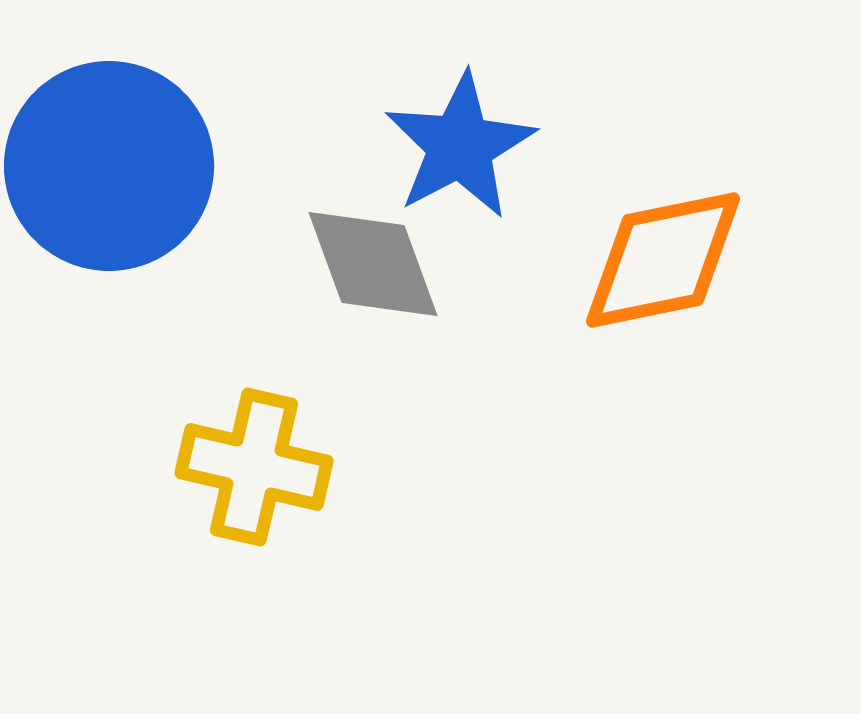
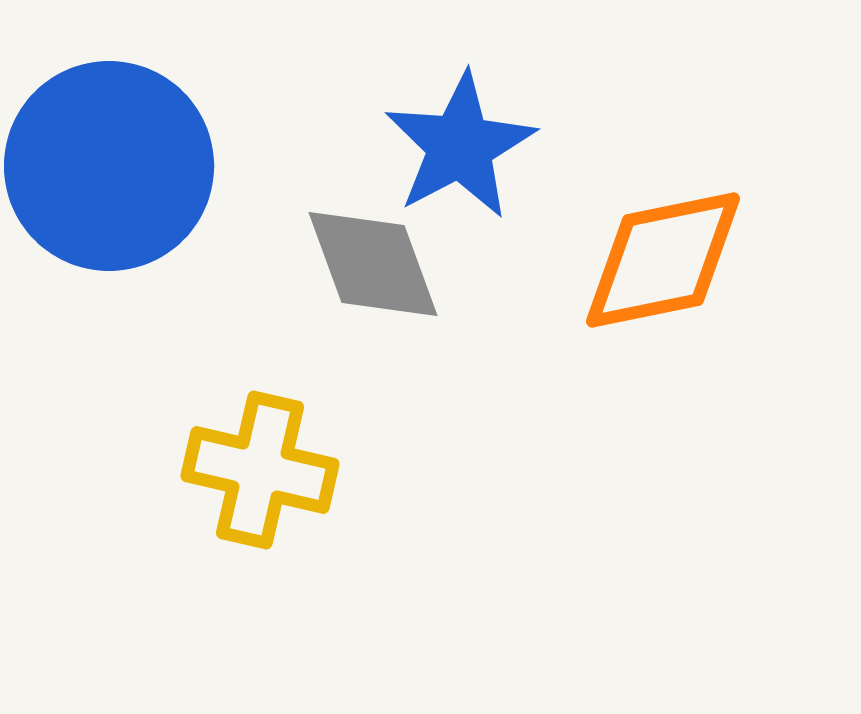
yellow cross: moved 6 px right, 3 px down
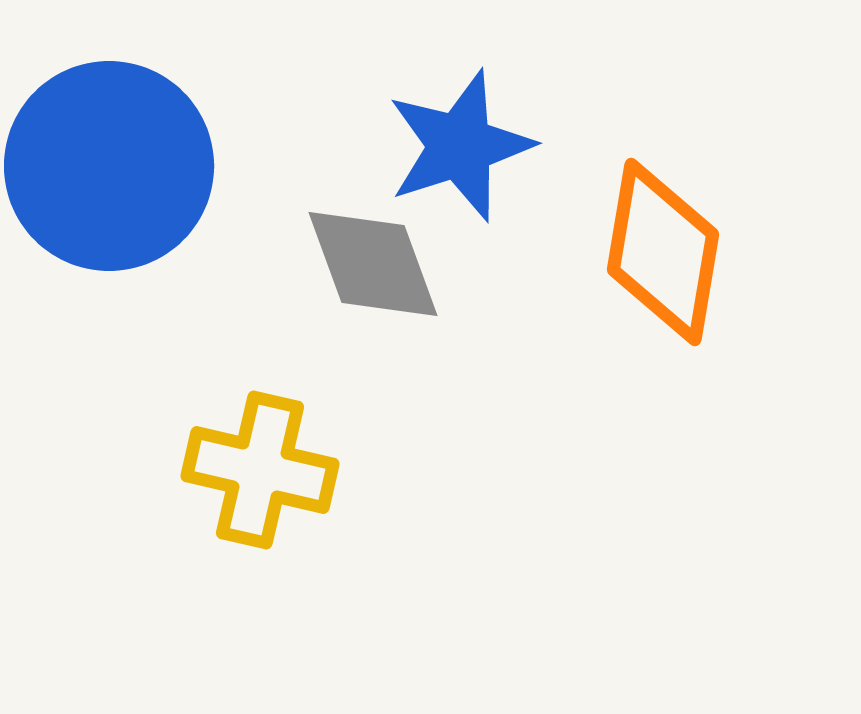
blue star: rotated 10 degrees clockwise
orange diamond: moved 8 px up; rotated 69 degrees counterclockwise
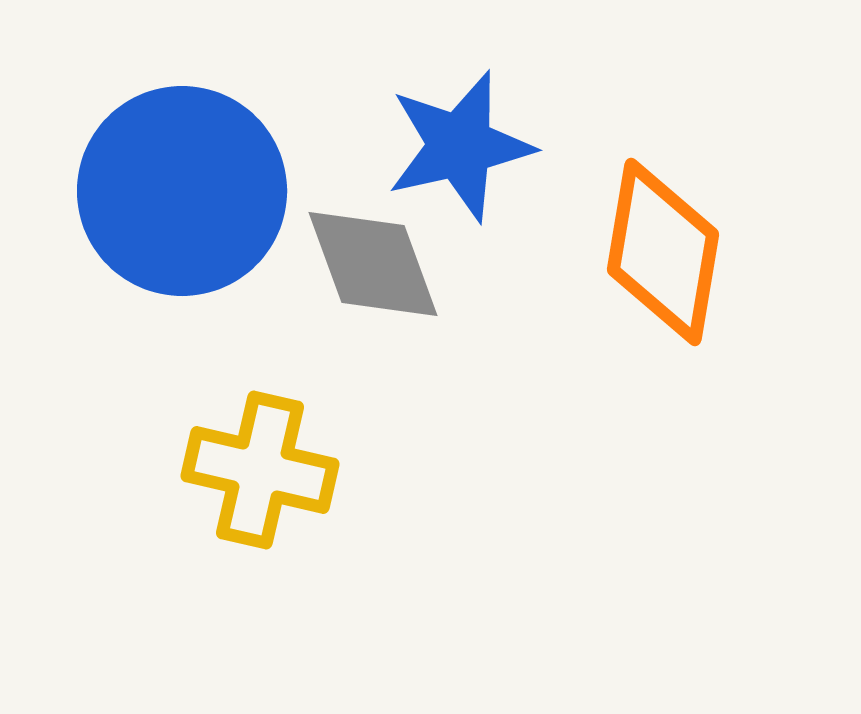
blue star: rotated 5 degrees clockwise
blue circle: moved 73 px right, 25 px down
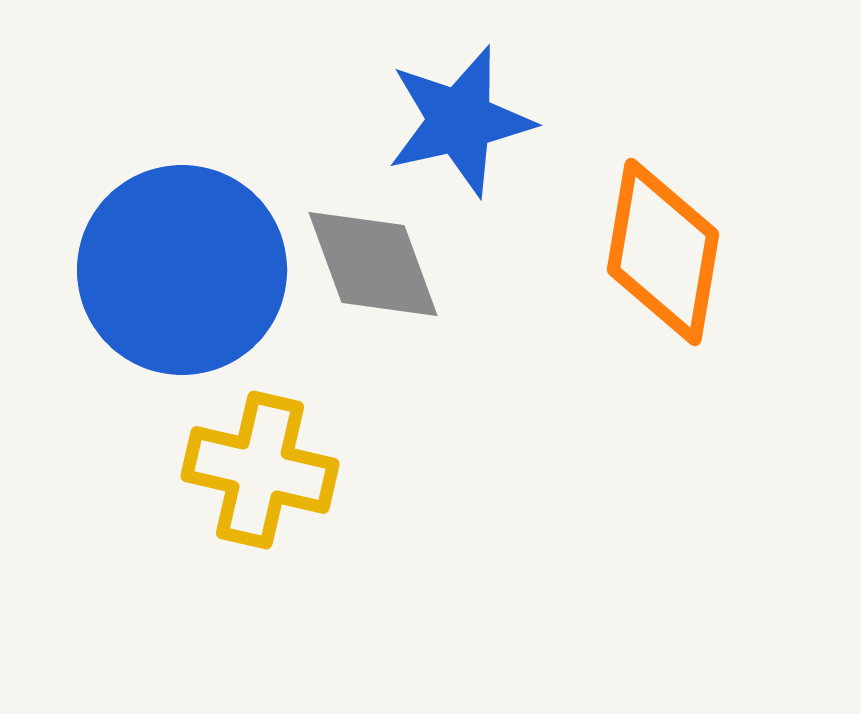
blue star: moved 25 px up
blue circle: moved 79 px down
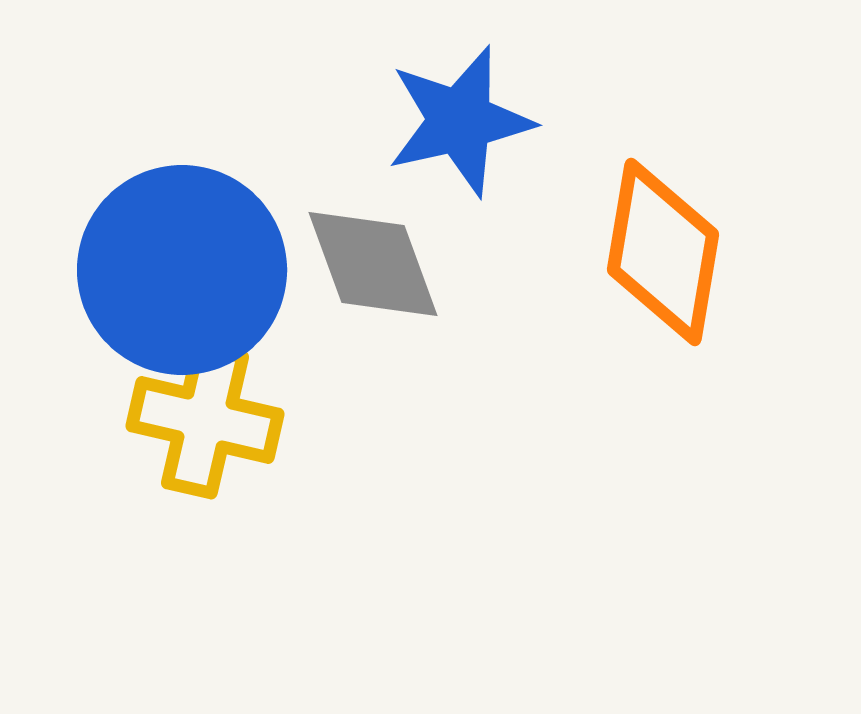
yellow cross: moved 55 px left, 50 px up
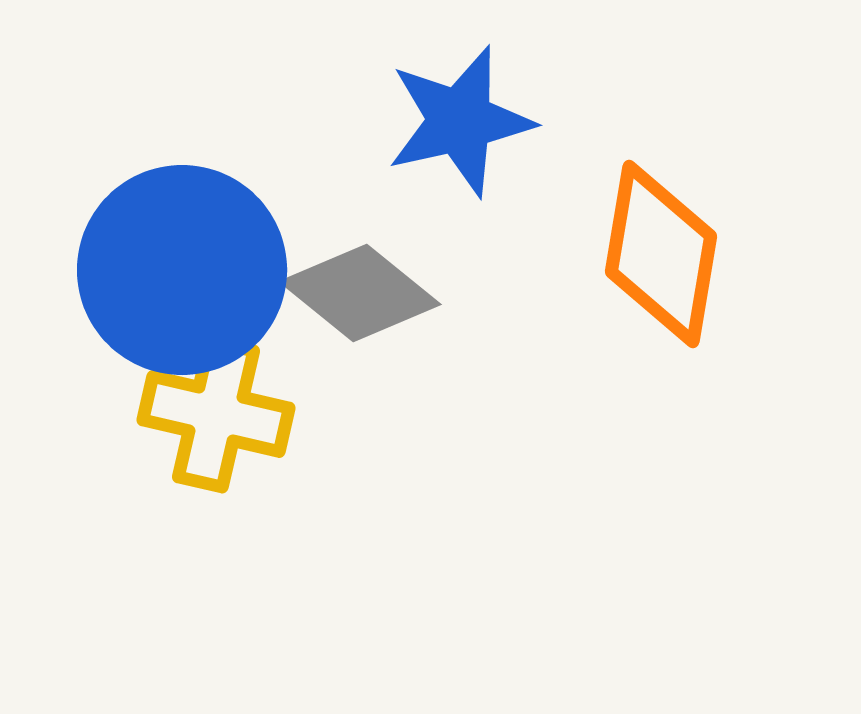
orange diamond: moved 2 px left, 2 px down
gray diamond: moved 13 px left, 29 px down; rotated 31 degrees counterclockwise
yellow cross: moved 11 px right, 6 px up
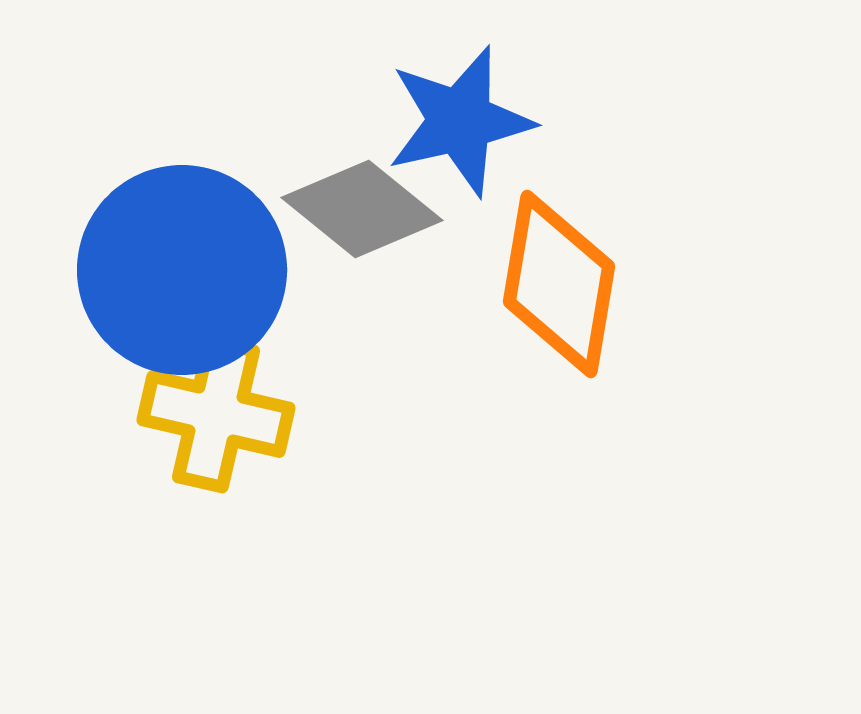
orange diamond: moved 102 px left, 30 px down
gray diamond: moved 2 px right, 84 px up
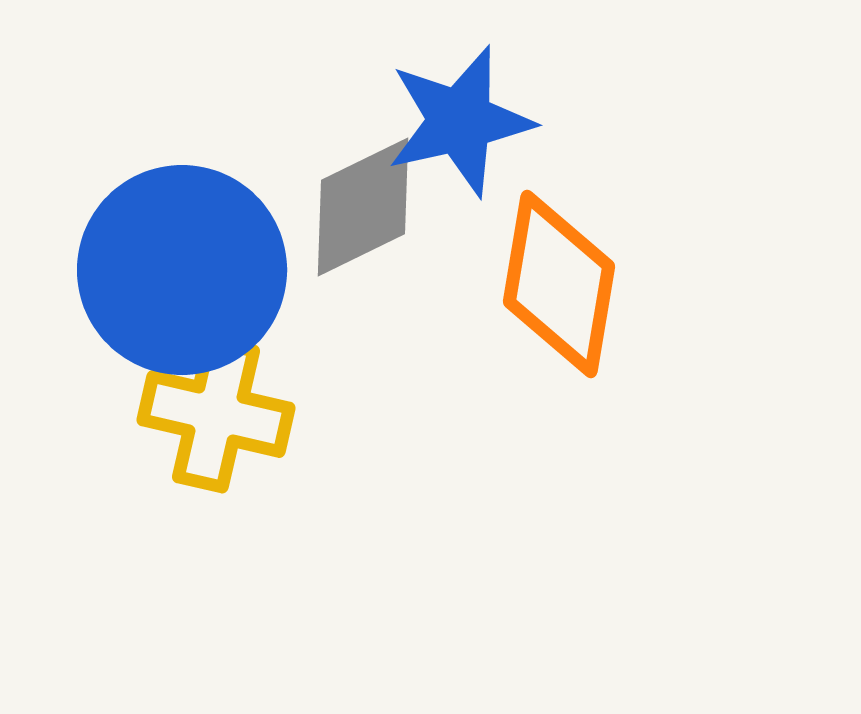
gray diamond: moved 1 px right, 2 px up; rotated 65 degrees counterclockwise
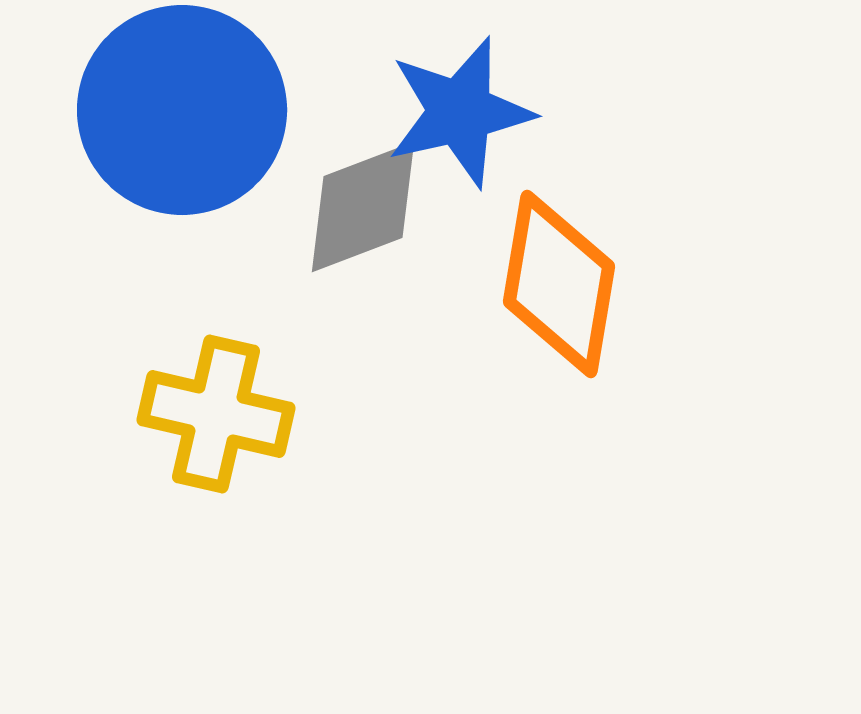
blue star: moved 9 px up
gray diamond: rotated 5 degrees clockwise
blue circle: moved 160 px up
